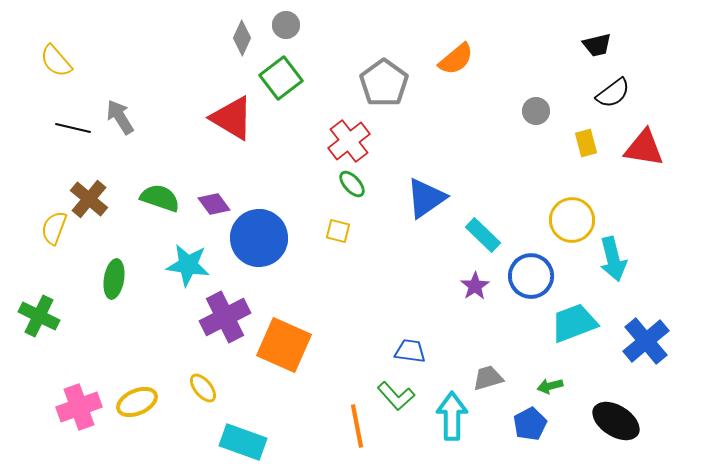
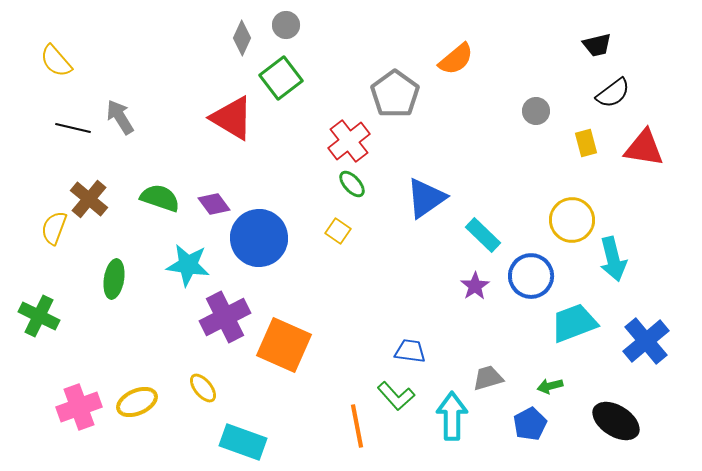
gray pentagon at (384, 83): moved 11 px right, 11 px down
yellow square at (338, 231): rotated 20 degrees clockwise
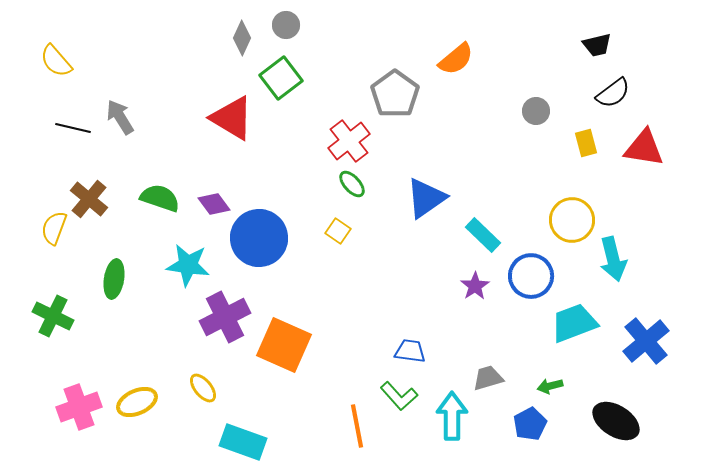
green cross at (39, 316): moved 14 px right
green L-shape at (396, 396): moved 3 px right
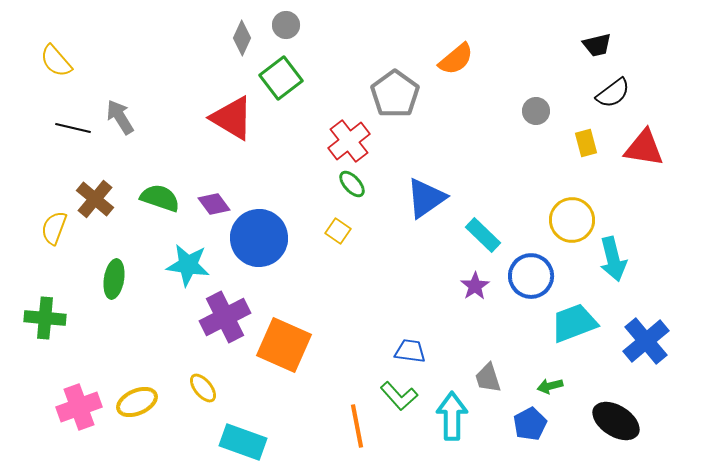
brown cross at (89, 199): moved 6 px right
green cross at (53, 316): moved 8 px left, 2 px down; rotated 21 degrees counterclockwise
gray trapezoid at (488, 378): rotated 92 degrees counterclockwise
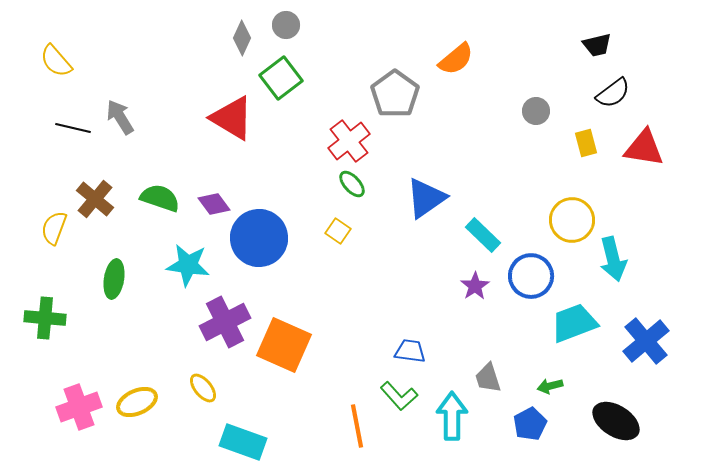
purple cross at (225, 317): moved 5 px down
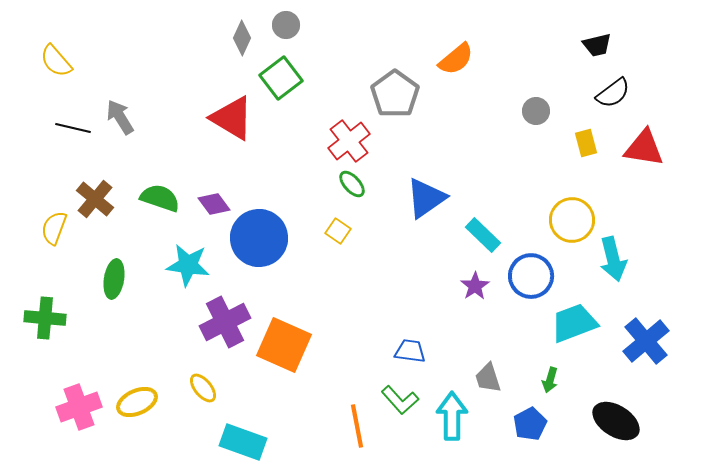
green arrow at (550, 386): moved 6 px up; rotated 60 degrees counterclockwise
green L-shape at (399, 396): moved 1 px right, 4 px down
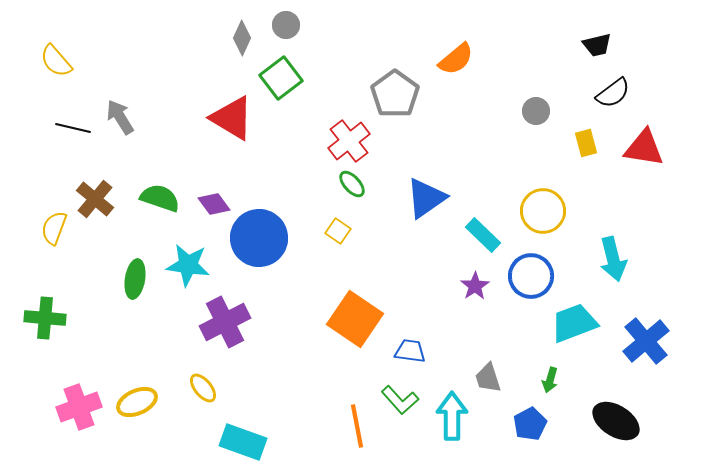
yellow circle at (572, 220): moved 29 px left, 9 px up
green ellipse at (114, 279): moved 21 px right
orange square at (284, 345): moved 71 px right, 26 px up; rotated 10 degrees clockwise
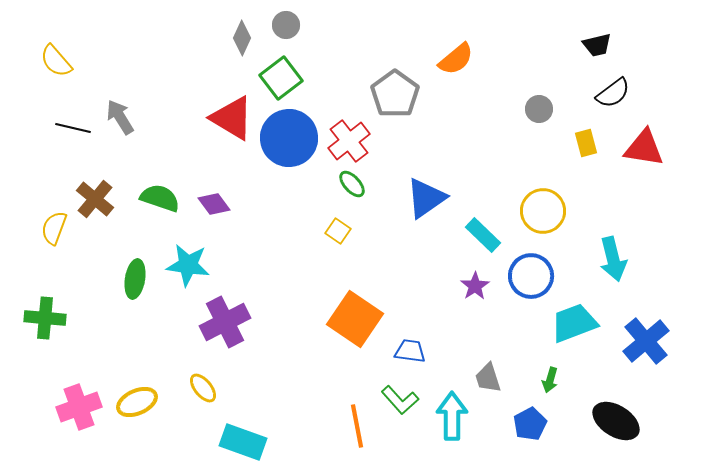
gray circle at (536, 111): moved 3 px right, 2 px up
blue circle at (259, 238): moved 30 px right, 100 px up
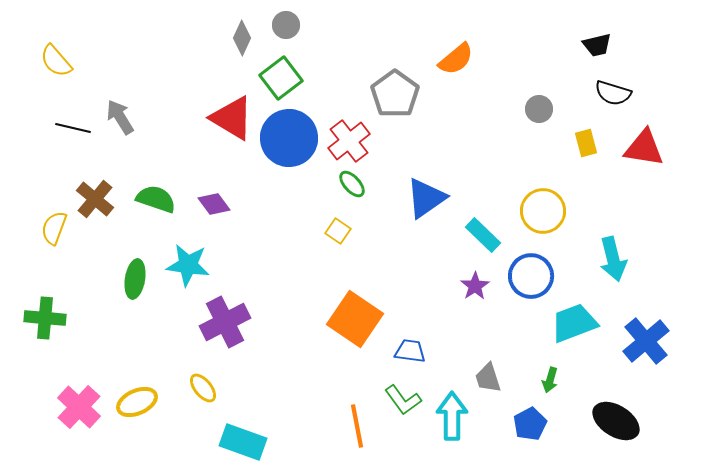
black semicircle at (613, 93): rotated 54 degrees clockwise
green semicircle at (160, 198): moved 4 px left, 1 px down
green L-shape at (400, 400): moved 3 px right; rotated 6 degrees clockwise
pink cross at (79, 407): rotated 27 degrees counterclockwise
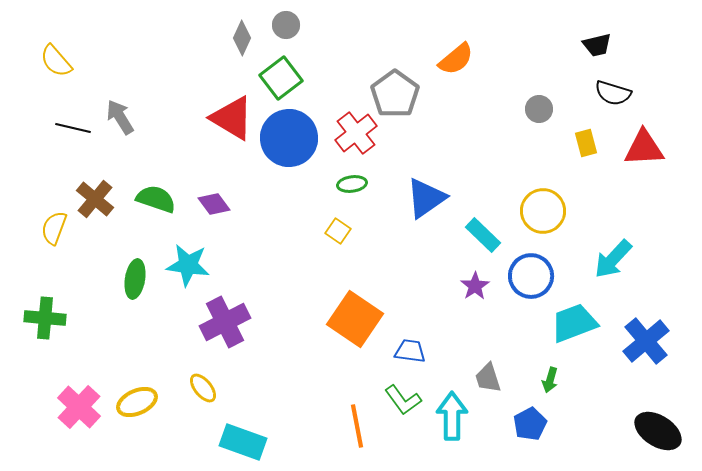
red cross at (349, 141): moved 7 px right, 8 px up
red triangle at (644, 148): rotated 12 degrees counterclockwise
green ellipse at (352, 184): rotated 56 degrees counterclockwise
cyan arrow at (613, 259): rotated 57 degrees clockwise
black ellipse at (616, 421): moved 42 px right, 10 px down
